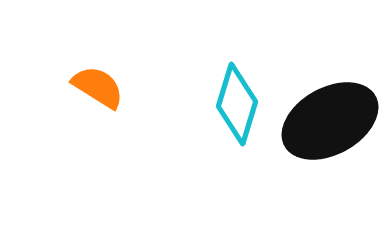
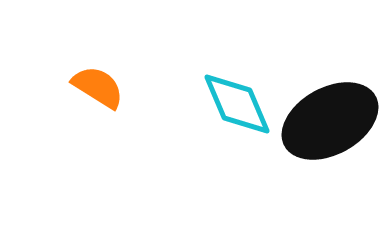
cyan diamond: rotated 40 degrees counterclockwise
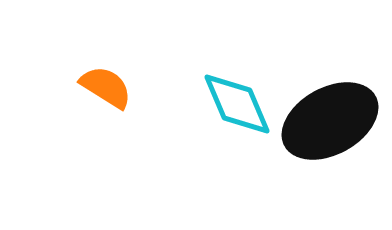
orange semicircle: moved 8 px right
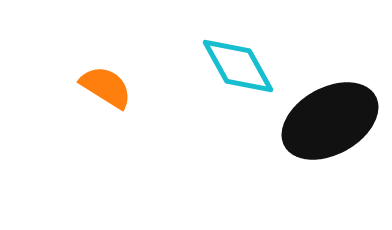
cyan diamond: moved 1 px right, 38 px up; rotated 6 degrees counterclockwise
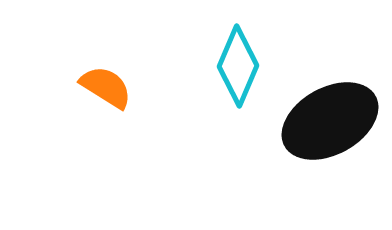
cyan diamond: rotated 52 degrees clockwise
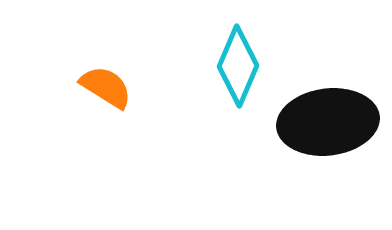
black ellipse: moved 2 px left, 1 px down; rotated 22 degrees clockwise
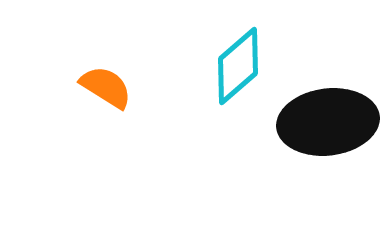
cyan diamond: rotated 26 degrees clockwise
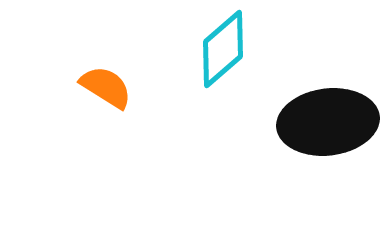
cyan diamond: moved 15 px left, 17 px up
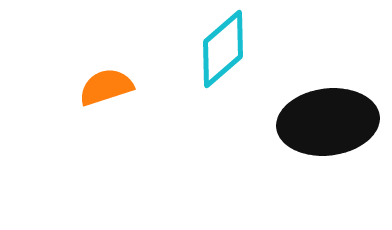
orange semicircle: rotated 50 degrees counterclockwise
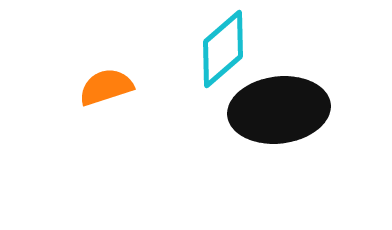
black ellipse: moved 49 px left, 12 px up
